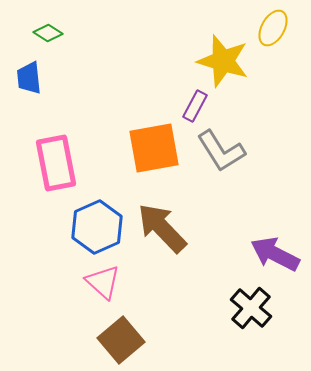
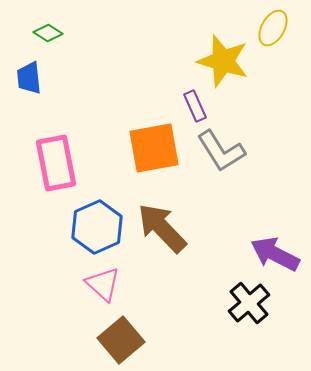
purple rectangle: rotated 52 degrees counterclockwise
pink triangle: moved 2 px down
black cross: moved 2 px left, 5 px up; rotated 9 degrees clockwise
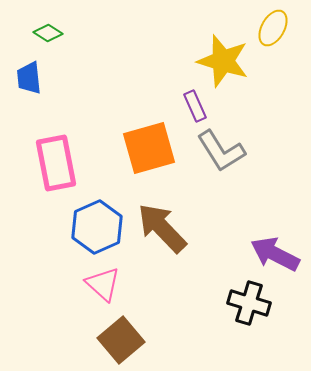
orange square: moved 5 px left; rotated 6 degrees counterclockwise
black cross: rotated 33 degrees counterclockwise
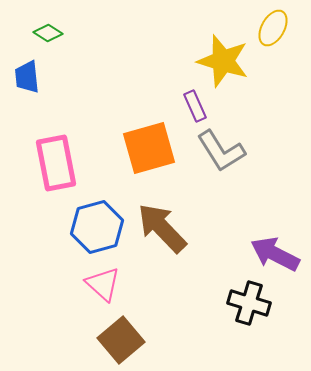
blue trapezoid: moved 2 px left, 1 px up
blue hexagon: rotated 9 degrees clockwise
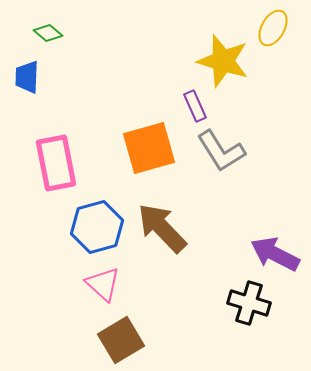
green diamond: rotated 8 degrees clockwise
blue trapezoid: rotated 8 degrees clockwise
brown square: rotated 9 degrees clockwise
